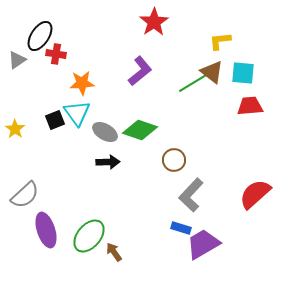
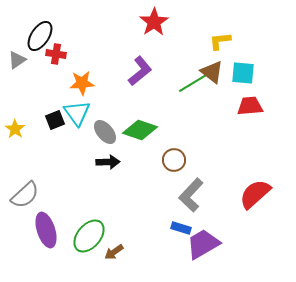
gray ellipse: rotated 20 degrees clockwise
brown arrow: rotated 90 degrees counterclockwise
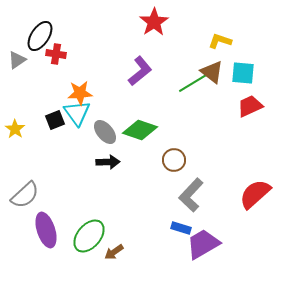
yellow L-shape: rotated 25 degrees clockwise
orange star: moved 2 px left, 10 px down
red trapezoid: rotated 20 degrees counterclockwise
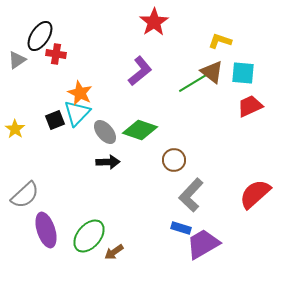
orange star: rotated 30 degrees clockwise
cyan triangle: rotated 20 degrees clockwise
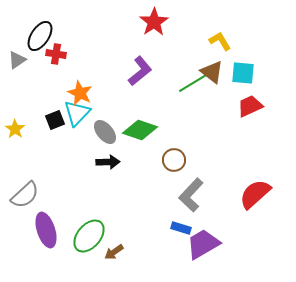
yellow L-shape: rotated 40 degrees clockwise
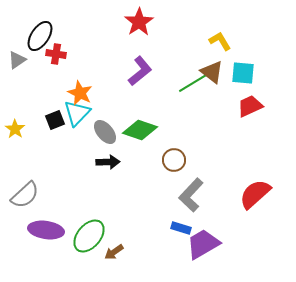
red star: moved 15 px left
purple ellipse: rotated 64 degrees counterclockwise
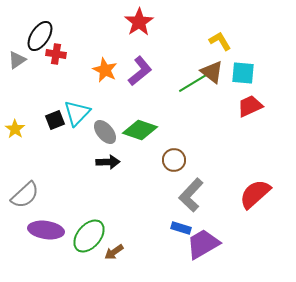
orange star: moved 25 px right, 23 px up
